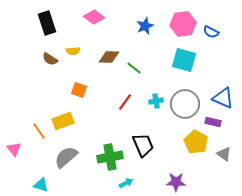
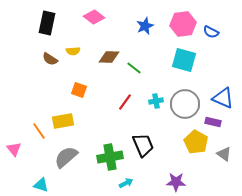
black rectangle: rotated 30 degrees clockwise
yellow rectangle: rotated 10 degrees clockwise
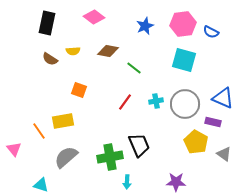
brown diamond: moved 1 px left, 6 px up; rotated 10 degrees clockwise
black trapezoid: moved 4 px left
cyan arrow: moved 1 px right, 1 px up; rotated 120 degrees clockwise
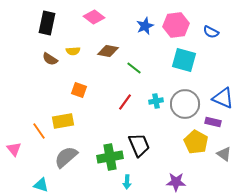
pink hexagon: moved 7 px left, 1 px down
